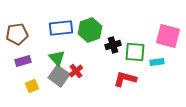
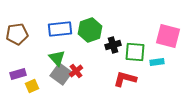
blue rectangle: moved 1 px left, 1 px down
purple rectangle: moved 5 px left, 13 px down
gray square: moved 2 px right, 2 px up
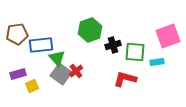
blue rectangle: moved 19 px left, 16 px down
pink square: rotated 35 degrees counterclockwise
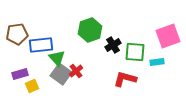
black cross: rotated 14 degrees counterclockwise
purple rectangle: moved 2 px right
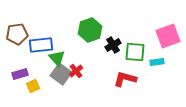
yellow square: moved 1 px right
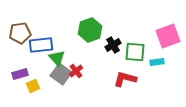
brown pentagon: moved 3 px right, 1 px up
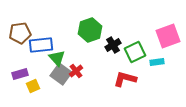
green square: rotated 30 degrees counterclockwise
